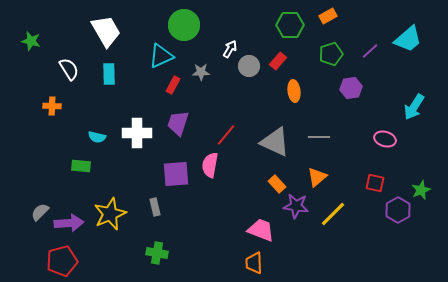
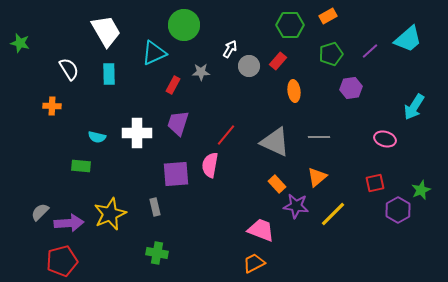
green star at (31, 41): moved 11 px left, 2 px down
cyan triangle at (161, 56): moved 7 px left, 3 px up
red square at (375, 183): rotated 24 degrees counterclockwise
orange trapezoid at (254, 263): rotated 65 degrees clockwise
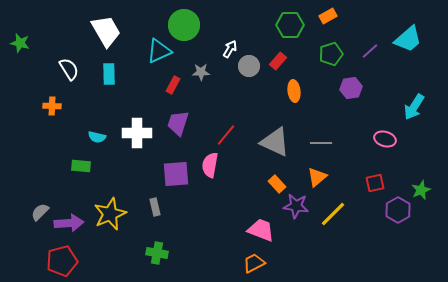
cyan triangle at (154, 53): moved 5 px right, 2 px up
gray line at (319, 137): moved 2 px right, 6 px down
